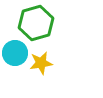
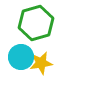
cyan circle: moved 6 px right, 4 px down
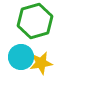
green hexagon: moved 1 px left, 2 px up
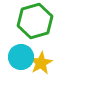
yellow star: rotated 20 degrees counterclockwise
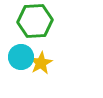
green hexagon: rotated 12 degrees clockwise
